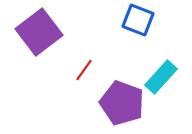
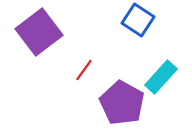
blue square: rotated 12 degrees clockwise
purple pentagon: rotated 9 degrees clockwise
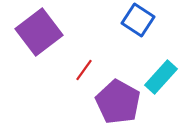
purple pentagon: moved 4 px left, 1 px up
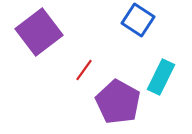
cyan rectangle: rotated 16 degrees counterclockwise
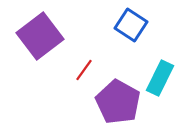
blue square: moved 7 px left, 5 px down
purple square: moved 1 px right, 4 px down
cyan rectangle: moved 1 px left, 1 px down
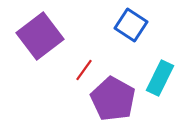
purple pentagon: moved 5 px left, 3 px up
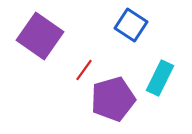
purple square: rotated 18 degrees counterclockwise
purple pentagon: rotated 27 degrees clockwise
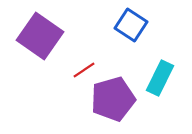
red line: rotated 20 degrees clockwise
